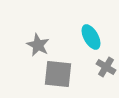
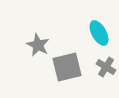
cyan ellipse: moved 8 px right, 4 px up
gray square: moved 9 px right, 7 px up; rotated 20 degrees counterclockwise
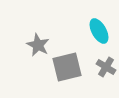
cyan ellipse: moved 2 px up
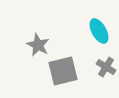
gray square: moved 4 px left, 4 px down
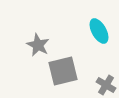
gray cross: moved 18 px down
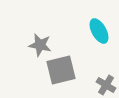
gray star: moved 2 px right; rotated 15 degrees counterclockwise
gray square: moved 2 px left, 1 px up
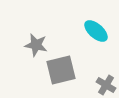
cyan ellipse: moved 3 px left; rotated 20 degrees counterclockwise
gray star: moved 4 px left
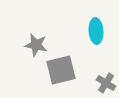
cyan ellipse: rotated 45 degrees clockwise
gray cross: moved 2 px up
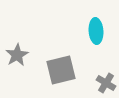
gray star: moved 19 px left, 10 px down; rotated 30 degrees clockwise
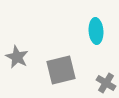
gray star: moved 2 px down; rotated 15 degrees counterclockwise
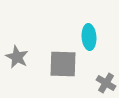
cyan ellipse: moved 7 px left, 6 px down
gray square: moved 2 px right, 6 px up; rotated 16 degrees clockwise
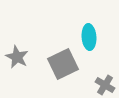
gray square: rotated 28 degrees counterclockwise
gray cross: moved 1 px left, 2 px down
